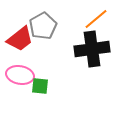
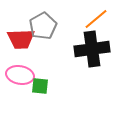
red trapezoid: moved 1 px right; rotated 36 degrees clockwise
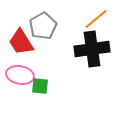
red trapezoid: moved 3 px down; rotated 60 degrees clockwise
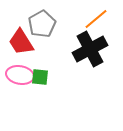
gray pentagon: moved 1 px left, 2 px up
black cross: moved 2 px left; rotated 20 degrees counterclockwise
green square: moved 9 px up
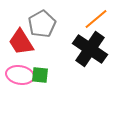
black cross: rotated 28 degrees counterclockwise
green square: moved 2 px up
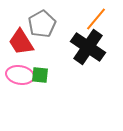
orange line: rotated 10 degrees counterclockwise
black cross: moved 2 px left, 2 px up
